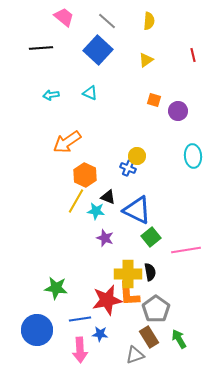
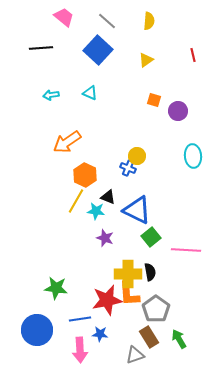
pink line: rotated 12 degrees clockwise
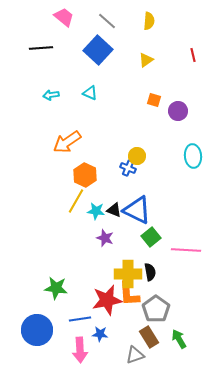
black triangle: moved 6 px right, 13 px down
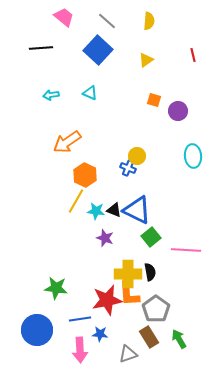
gray triangle: moved 7 px left, 1 px up
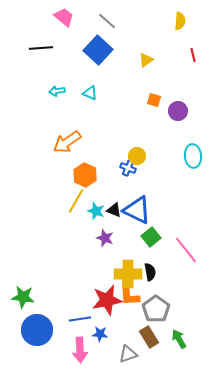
yellow semicircle: moved 31 px right
cyan arrow: moved 6 px right, 4 px up
cyan star: rotated 12 degrees clockwise
pink line: rotated 48 degrees clockwise
green star: moved 33 px left, 9 px down
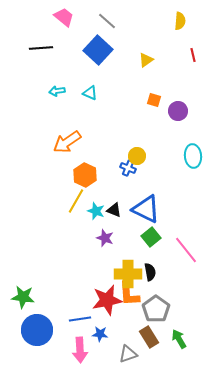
blue triangle: moved 9 px right, 1 px up
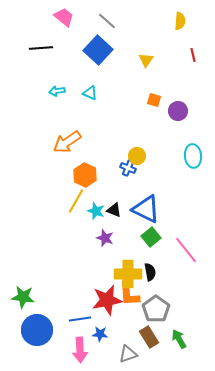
yellow triangle: rotated 21 degrees counterclockwise
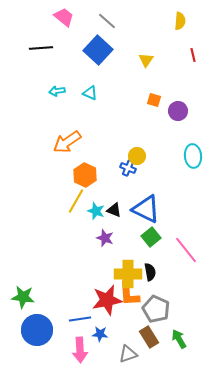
gray pentagon: rotated 12 degrees counterclockwise
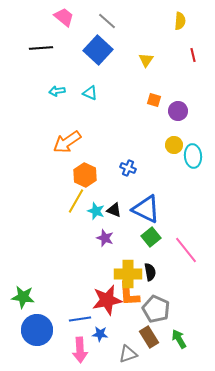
yellow circle: moved 37 px right, 11 px up
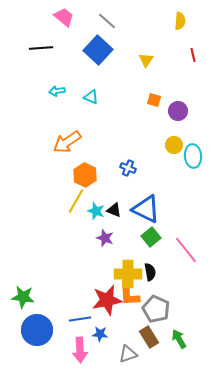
cyan triangle: moved 1 px right, 4 px down
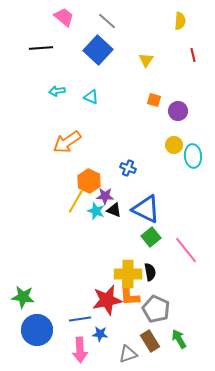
orange hexagon: moved 4 px right, 6 px down
purple star: moved 42 px up; rotated 18 degrees counterclockwise
brown rectangle: moved 1 px right, 4 px down
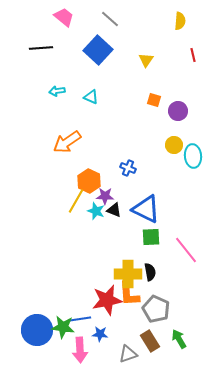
gray line: moved 3 px right, 2 px up
green square: rotated 36 degrees clockwise
green star: moved 40 px right, 30 px down
